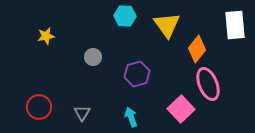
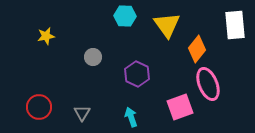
purple hexagon: rotated 20 degrees counterclockwise
pink square: moved 1 px left, 2 px up; rotated 24 degrees clockwise
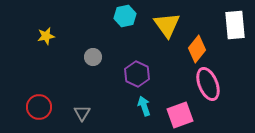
cyan hexagon: rotated 15 degrees counterclockwise
pink square: moved 8 px down
cyan arrow: moved 13 px right, 11 px up
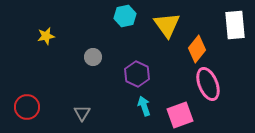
red circle: moved 12 px left
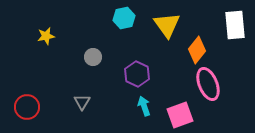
cyan hexagon: moved 1 px left, 2 px down
orange diamond: moved 1 px down
gray triangle: moved 11 px up
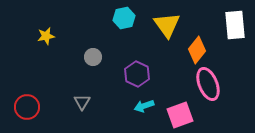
cyan arrow: rotated 90 degrees counterclockwise
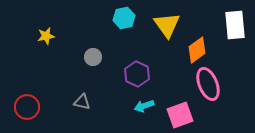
orange diamond: rotated 16 degrees clockwise
gray triangle: rotated 48 degrees counterclockwise
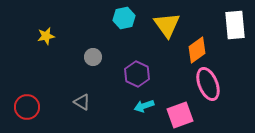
gray triangle: rotated 18 degrees clockwise
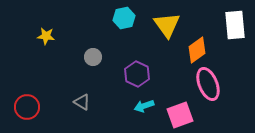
yellow star: rotated 18 degrees clockwise
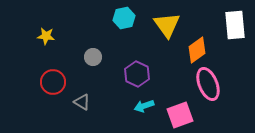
red circle: moved 26 px right, 25 px up
